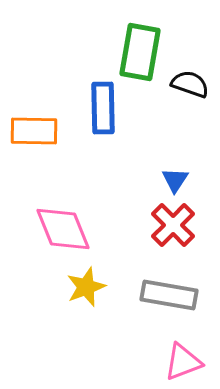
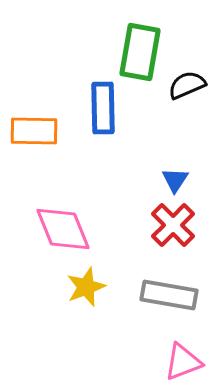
black semicircle: moved 3 px left, 1 px down; rotated 42 degrees counterclockwise
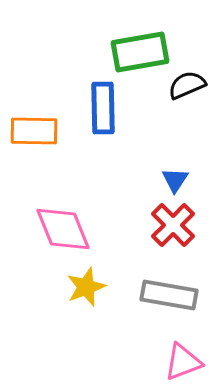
green rectangle: rotated 70 degrees clockwise
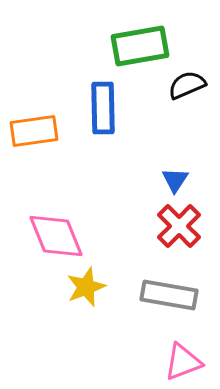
green rectangle: moved 6 px up
orange rectangle: rotated 9 degrees counterclockwise
red cross: moved 6 px right, 1 px down
pink diamond: moved 7 px left, 7 px down
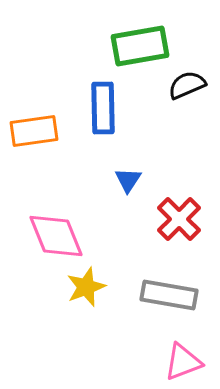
blue triangle: moved 47 px left
red cross: moved 7 px up
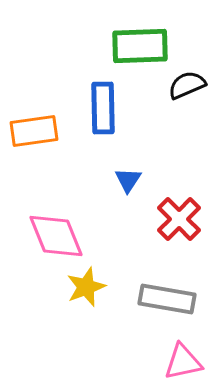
green rectangle: rotated 8 degrees clockwise
gray rectangle: moved 2 px left, 4 px down
pink triangle: rotated 9 degrees clockwise
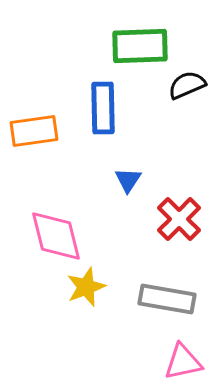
pink diamond: rotated 8 degrees clockwise
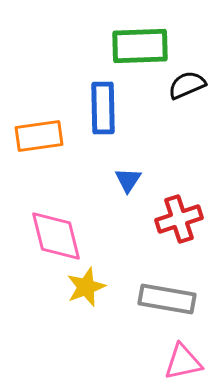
orange rectangle: moved 5 px right, 5 px down
red cross: rotated 27 degrees clockwise
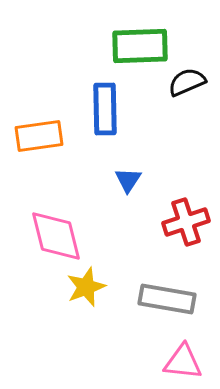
black semicircle: moved 3 px up
blue rectangle: moved 2 px right, 1 px down
red cross: moved 7 px right, 3 px down
pink triangle: rotated 18 degrees clockwise
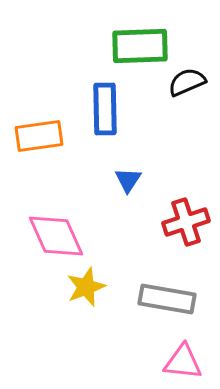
pink diamond: rotated 10 degrees counterclockwise
